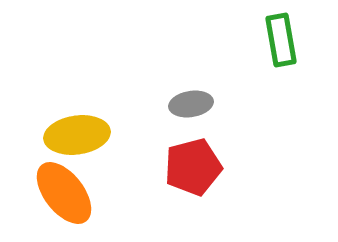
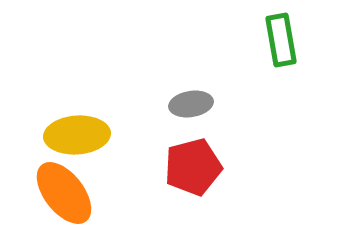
yellow ellipse: rotated 4 degrees clockwise
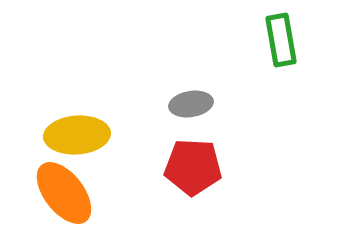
red pentagon: rotated 18 degrees clockwise
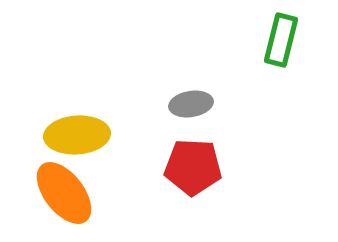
green rectangle: rotated 24 degrees clockwise
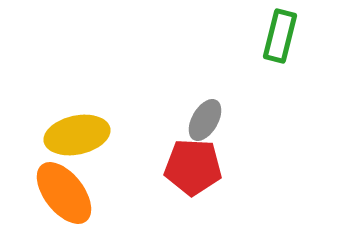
green rectangle: moved 1 px left, 4 px up
gray ellipse: moved 14 px right, 16 px down; rotated 51 degrees counterclockwise
yellow ellipse: rotated 8 degrees counterclockwise
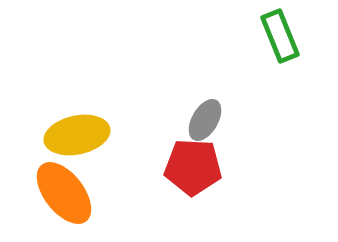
green rectangle: rotated 36 degrees counterclockwise
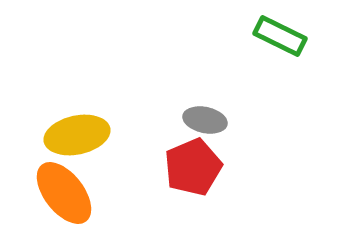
green rectangle: rotated 42 degrees counterclockwise
gray ellipse: rotated 72 degrees clockwise
red pentagon: rotated 26 degrees counterclockwise
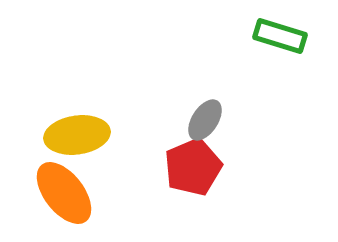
green rectangle: rotated 9 degrees counterclockwise
gray ellipse: rotated 69 degrees counterclockwise
yellow ellipse: rotated 4 degrees clockwise
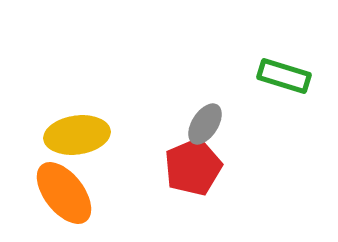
green rectangle: moved 4 px right, 40 px down
gray ellipse: moved 4 px down
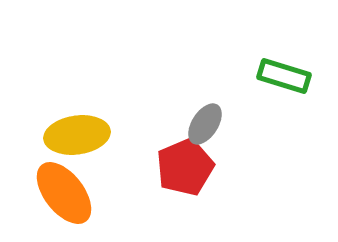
red pentagon: moved 8 px left
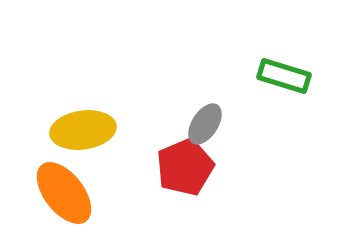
yellow ellipse: moved 6 px right, 5 px up
